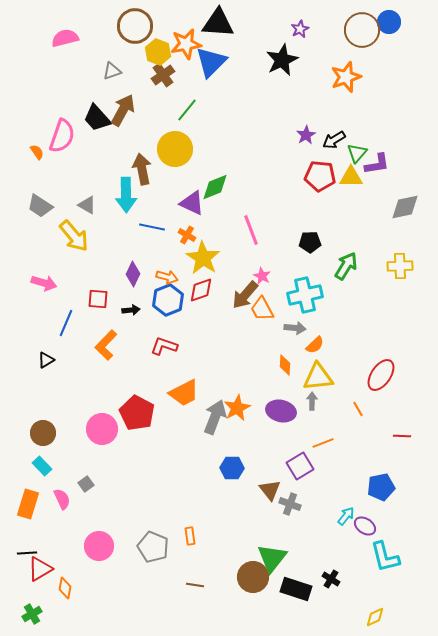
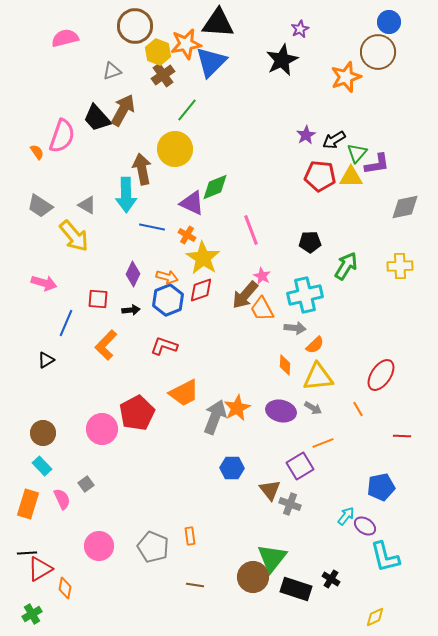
brown circle at (362, 30): moved 16 px right, 22 px down
gray arrow at (312, 401): moved 1 px right, 7 px down; rotated 120 degrees clockwise
red pentagon at (137, 413): rotated 16 degrees clockwise
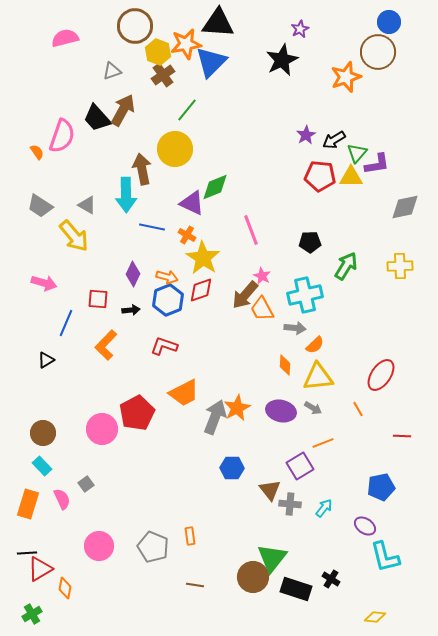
gray cross at (290, 504): rotated 15 degrees counterclockwise
cyan arrow at (346, 516): moved 22 px left, 8 px up
yellow diamond at (375, 617): rotated 30 degrees clockwise
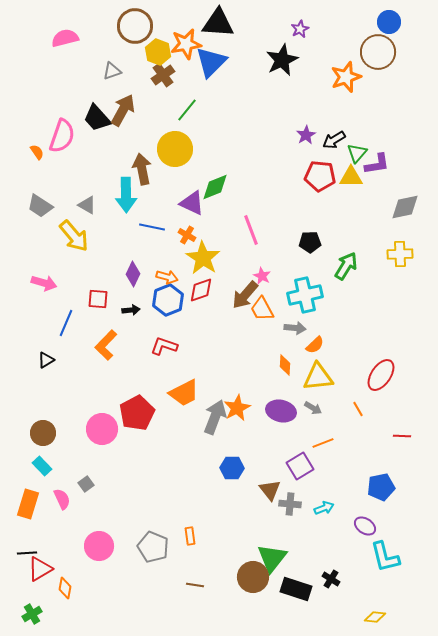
yellow cross at (400, 266): moved 12 px up
cyan arrow at (324, 508): rotated 30 degrees clockwise
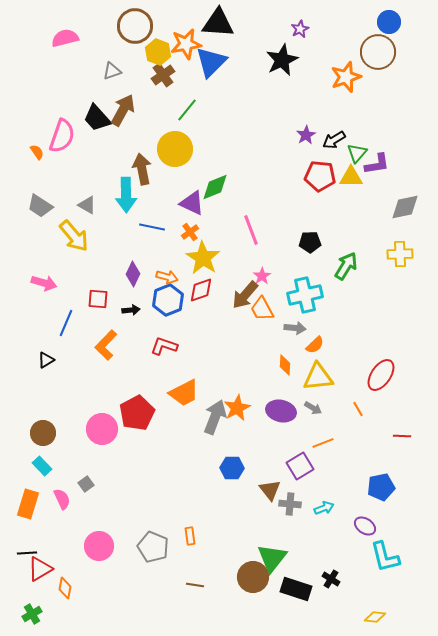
orange cross at (187, 235): moved 3 px right, 3 px up; rotated 24 degrees clockwise
pink star at (262, 276): rotated 12 degrees clockwise
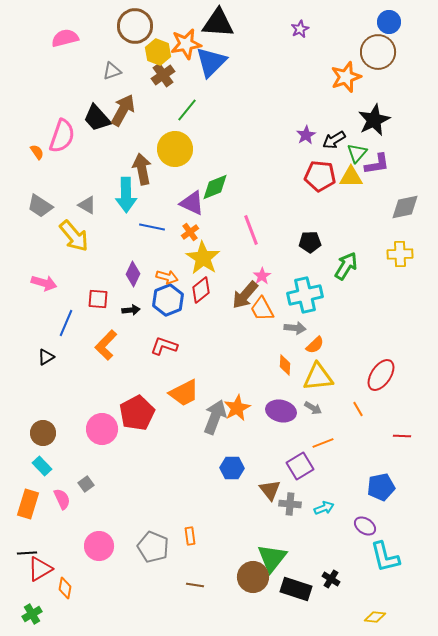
black star at (282, 60): moved 92 px right, 60 px down
red diamond at (201, 290): rotated 20 degrees counterclockwise
black triangle at (46, 360): moved 3 px up
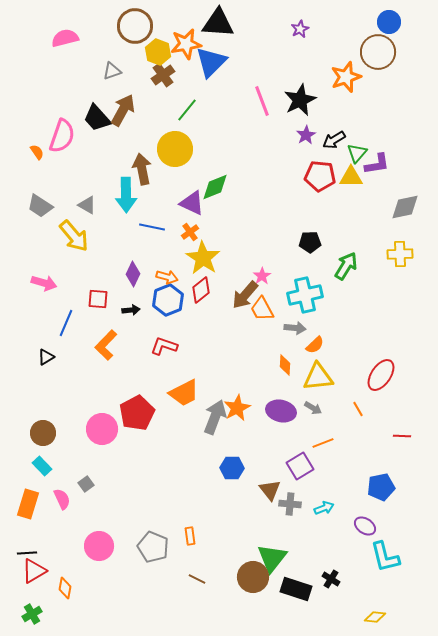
black star at (374, 120): moved 74 px left, 20 px up
pink line at (251, 230): moved 11 px right, 129 px up
red triangle at (40, 569): moved 6 px left, 2 px down
brown line at (195, 585): moved 2 px right, 6 px up; rotated 18 degrees clockwise
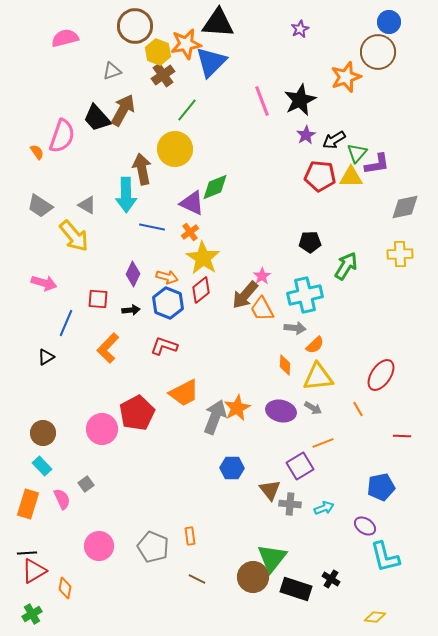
blue hexagon at (168, 300): moved 3 px down; rotated 16 degrees counterclockwise
orange L-shape at (106, 345): moved 2 px right, 3 px down
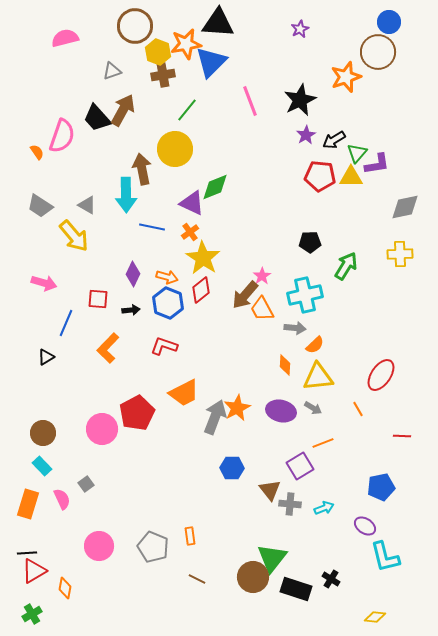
brown cross at (163, 75): rotated 25 degrees clockwise
pink line at (262, 101): moved 12 px left
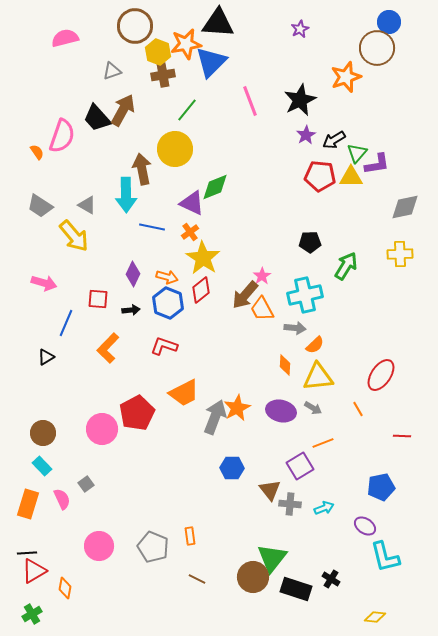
brown circle at (378, 52): moved 1 px left, 4 px up
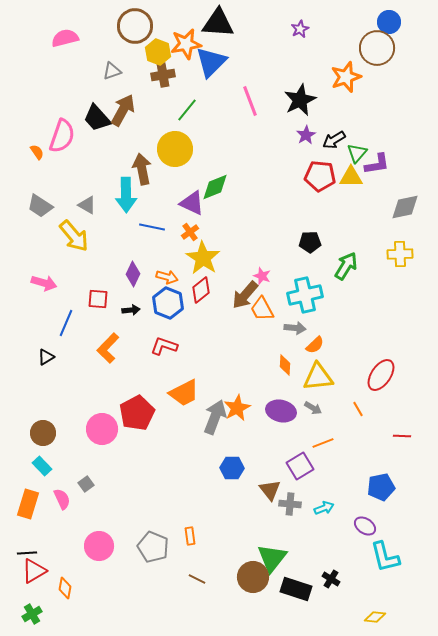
pink star at (262, 276): rotated 18 degrees counterclockwise
